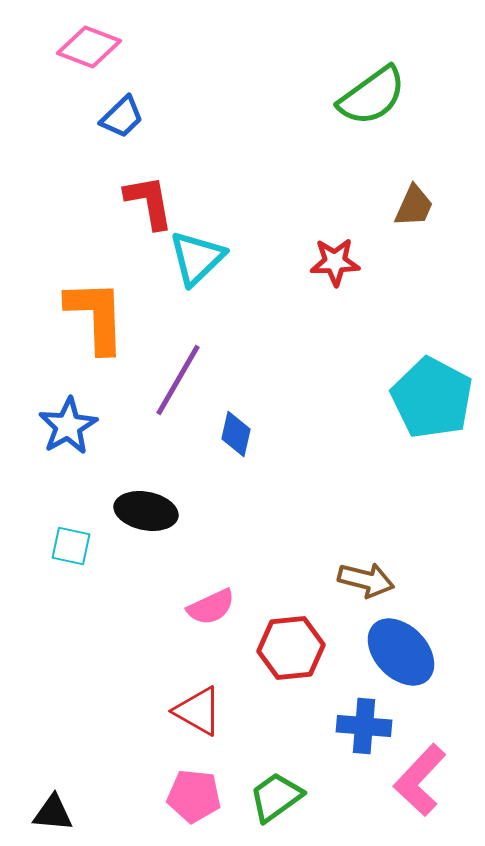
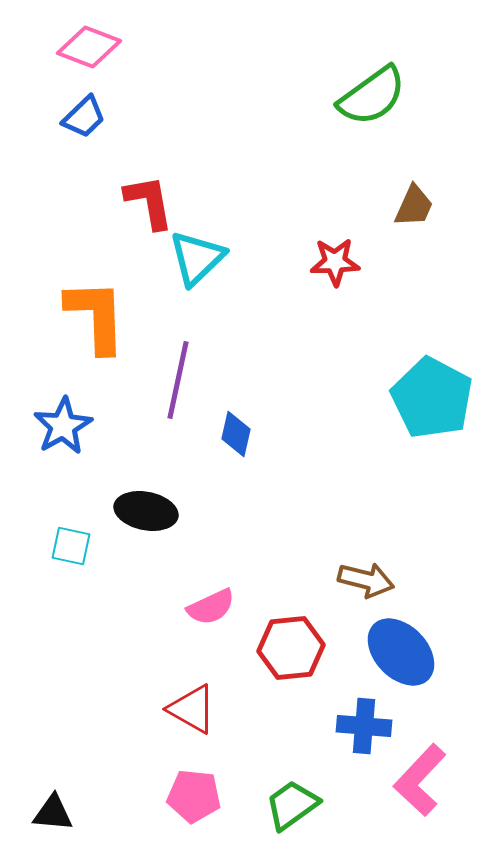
blue trapezoid: moved 38 px left
purple line: rotated 18 degrees counterclockwise
blue star: moved 5 px left
red triangle: moved 6 px left, 2 px up
green trapezoid: moved 16 px right, 8 px down
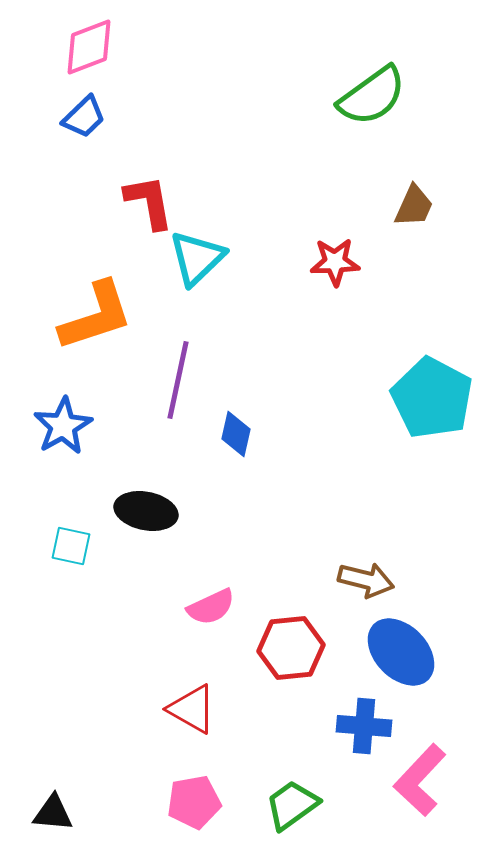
pink diamond: rotated 42 degrees counterclockwise
orange L-shape: rotated 74 degrees clockwise
pink pentagon: moved 6 px down; rotated 16 degrees counterclockwise
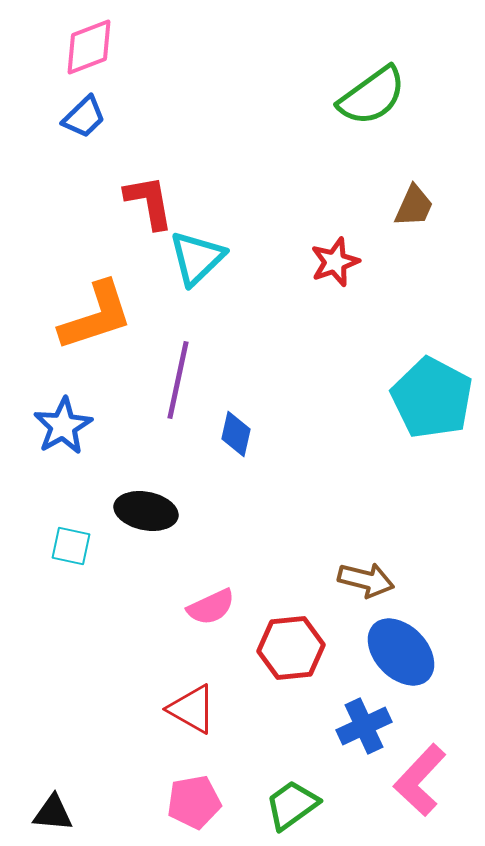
red star: rotated 18 degrees counterclockwise
blue cross: rotated 30 degrees counterclockwise
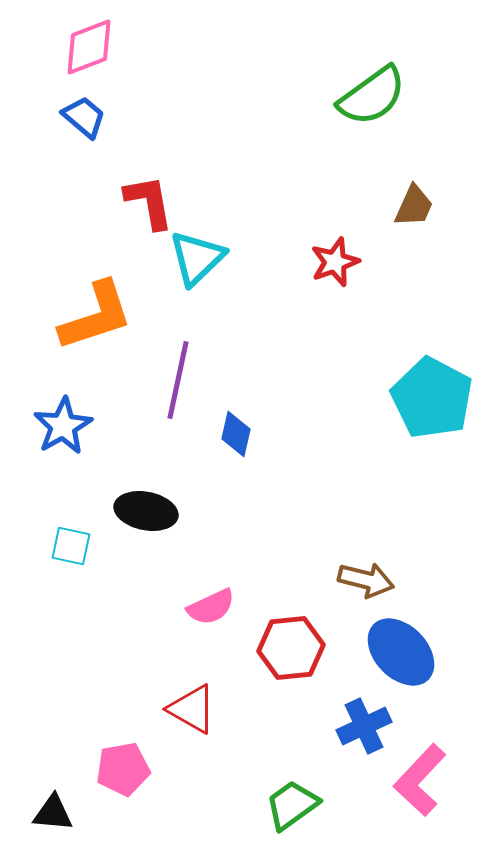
blue trapezoid: rotated 96 degrees counterclockwise
pink pentagon: moved 71 px left, 33 px up
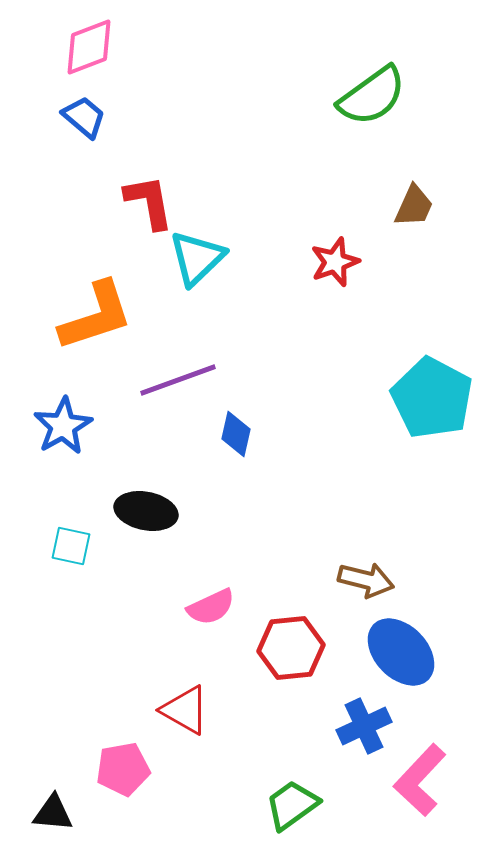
purple line: rotated 58 degrees clockwise
red triangle: moved 7 px left, 1 px down
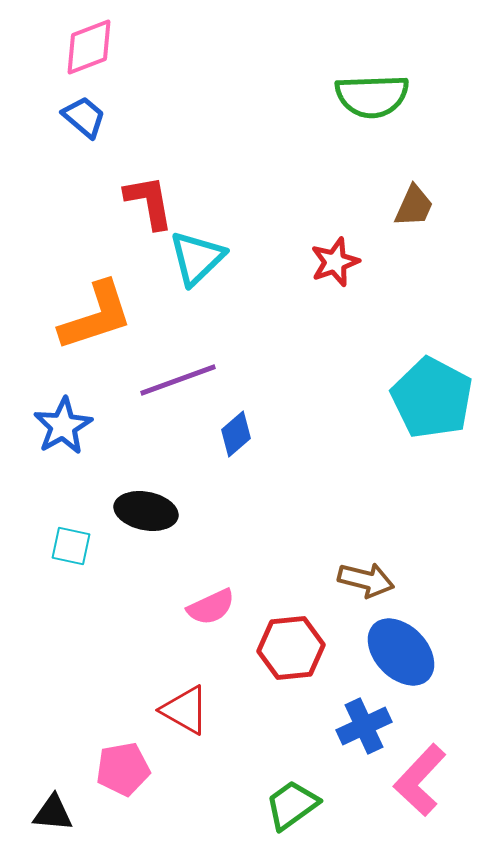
green semicircle: rotated 34 degrees clockwise
blue diamond: rotated 36 degrees clockwise
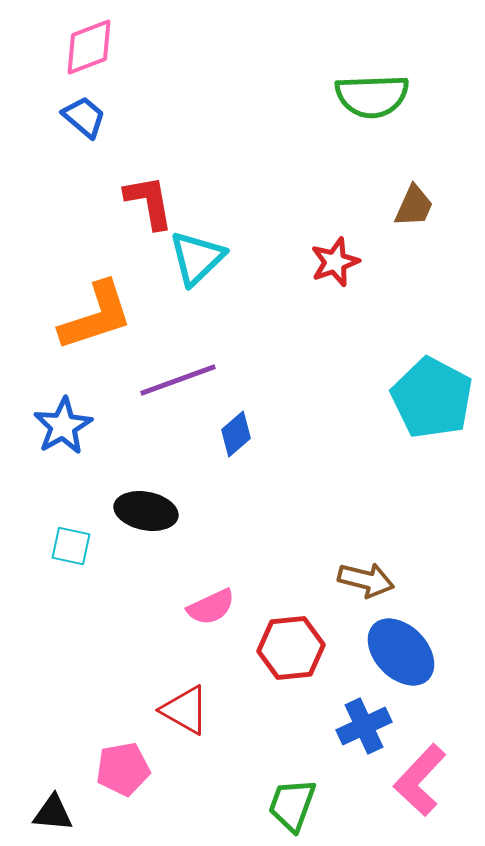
green trapezoid: rotated 34 degrees counterclockwise
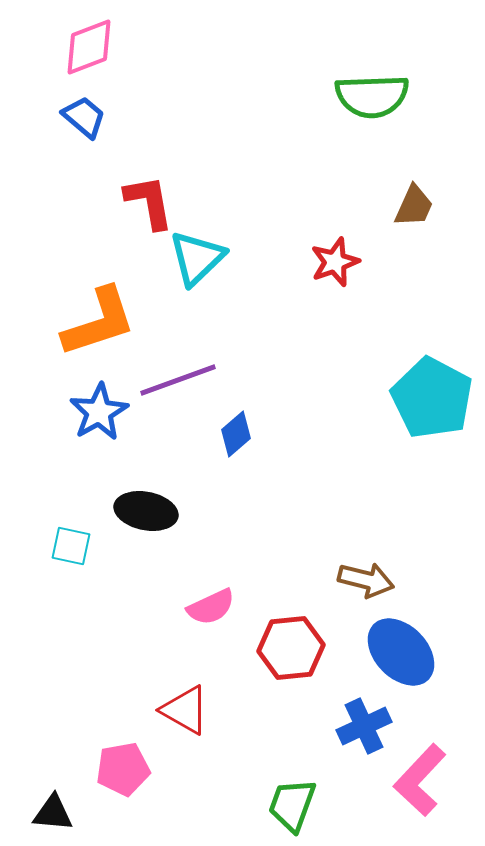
orange L-shape: moved 3 px right, 6 px down
blue star: moved 36 px right, 14 px up
